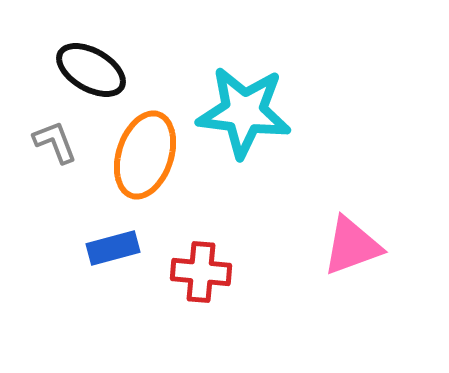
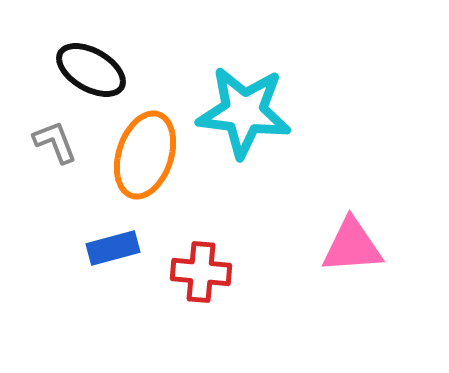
pink triangle: rotated 16 degrees clockwise
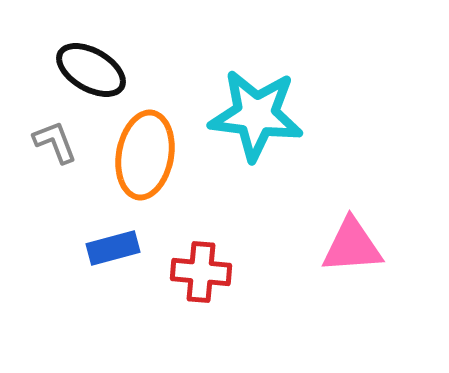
cyan star: moved 12 px right, 3 px down
orange ellipse: rotated 8 degrees counterclockwise
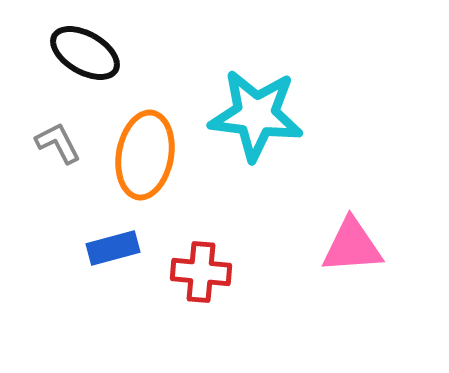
black ellipse: moved 6 px left, 17 px up
gray L-shape: moved 3 px right, 1 px down; rotated 6 degrees counterclockwise
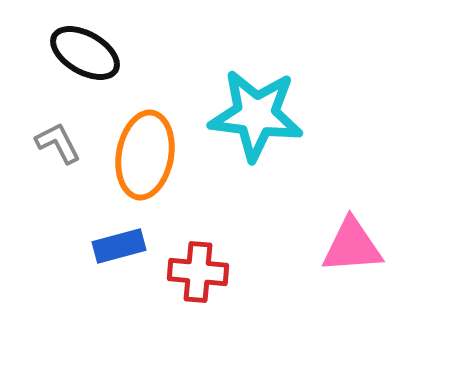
blue rectangle: moved 6 px right, 2 px up
red cross: moved 3 px left
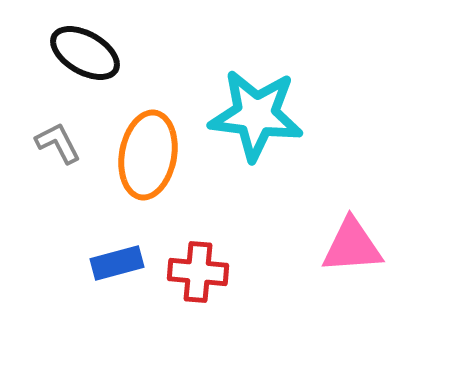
orange ellipse: moved 3 px right
blue rectangle: moved 2 px left, 17 px down
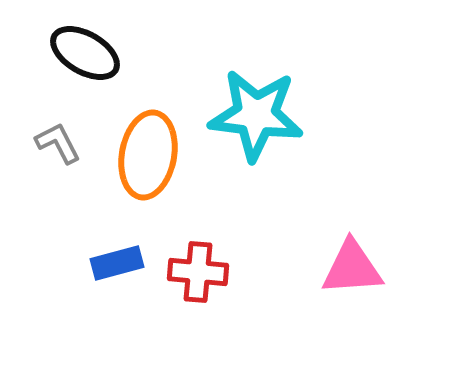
pink triangle: moved 22 px down
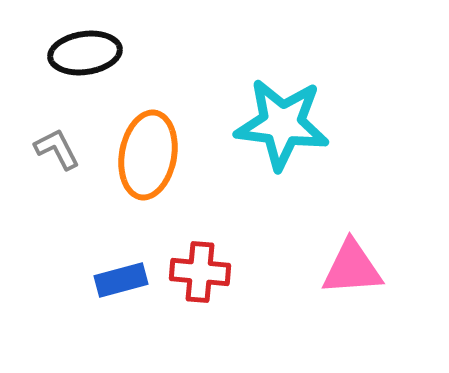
black ellipse: rotated 38 degrees counterclockwise
cyan star: moved 26 px right, 9 px down
gray L-shape: moved 1 px left, 6 px down
blue rectangle: moved 4 px right, 17 px down
red cross: moved 2 px right
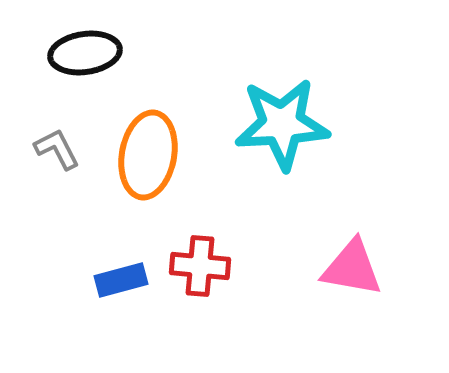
cyan star: rotated 10 degrees counterclockwise
pink triangle: rotated 14 degrees clockwise
red cross: moved 6 px up
